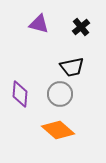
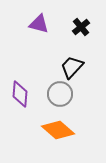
black trapezoid: rotated 145 degrees clockwise
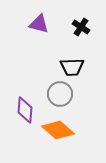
black cross: rotated 18 degrees counterclockwise
black trapezoid: rotated 135 degrees counterclockwise
purple diamond: moved 5 px right, 16 px down
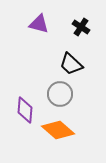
black trapezoid: moved 1 px left, 3 px up; rotated 45 degrees clockwise
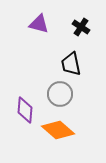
black trapezoid: rotated 35 degrees clockwise
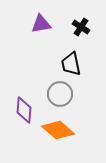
purple triangle: moved 2 px right; rotated 25 degrees counterclockwise
purple diamond: moved 1 px left
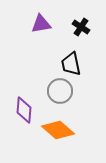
gray circle: moved 3 px up
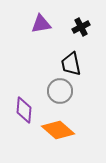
black cross: rotated 30 degrees clockwise
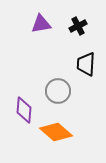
black cross: moved 3 px left, 1 px up
black trapezoid: moved 15 px right; rotated 15 degrees clockwise
gray circle: moved 2 px left
orange diamond: moved 2 px left, 2 px down
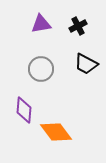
black trapezoid: rotated 65 degrees counterclockwise
gray circle: moved 17 px left, 22 px up
orange diamond: rotated 12 degrees clockwise
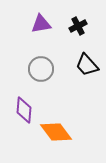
black trapezoid: moved 1 px right, 1 px down; rotated 20 degrees clockwise
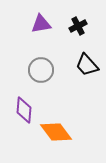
gray circle: moved 1 px down
